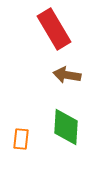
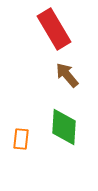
brown arrow: rotated 40 degrees clockwise
green diamond: moved 2 px left
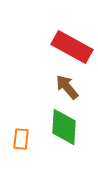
red rectangle: moved 18 px right, 18 px down; rotated 30 degrees counterclockwise
brown arrow: moved 12 px down
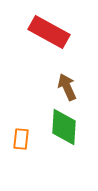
red rectangle: moved 23 px left, 15 px up
brown arrow: rotated 16 degrees clockwise
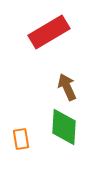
red rectangle: rotated 60 degrees counterclockwise
orange rectangle: rotated 15 degrees counterclockwise
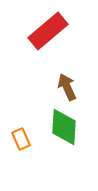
red rectangle: moved 1 px left, 1 px up; rotated 9 degrees counterclockwise
orange rectangle: rotated 15 degrees counterclockwise
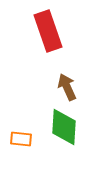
red rectangle: rotated 69 degrees counterclockwise
orange rectangle: rotated 60 degrees counterclockwise
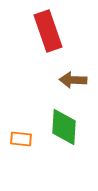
brown arrow: moved 6 px right, 7 px up; rotated 64 degrees counterclockwise
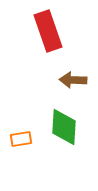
orange rectangle: rotated 15 degrees counterclockwise
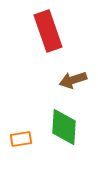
brown arrow: rotated 20 degrees counterclockwise
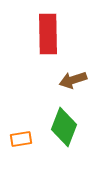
red rectangle: moved 3 px down; rotated 18 degrees clockwise
green diamond: rotated 18 degrees clockwise
